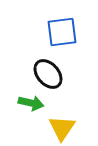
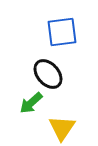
green arrow: rotated 125 degrees clockwise
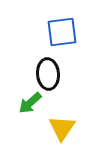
black ellipse: rotated 36 degrees clockwise
green arrow: moved 1 px left
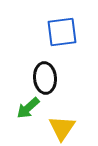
black ellipse: moved 3 px left, 4 px down
green arrow: moved 2 px left, 5 px down
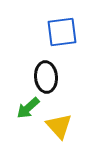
black ellipse: moved 1 px right, 1 px up
yellow triangle: moved 3 px left, 2 px up; rotated 16 degrees counterclockwise
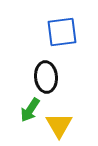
green arrow: moved 2 px right, 2 px down; rotated 15 degrees counterclockwise
yellow triangle: moved 1 px up; rotated 12 degrees clockwise
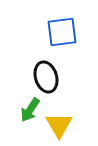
black ellipse: rotated 12 degrees counterclockwise
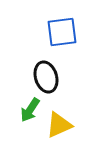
yellow triangle: rotated 36 degrees clockwise
